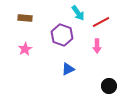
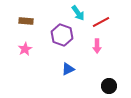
brown rectangle: moved 1 px right, 3 px down
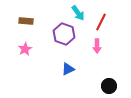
red line: rotated 36 degrees counterclockwise
purple hexagon: moved 2 px right, 1 px up
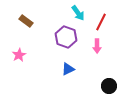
brown rectangle: rotated 32 degrees clockwise
purple hexagon: moved 2 px right, 3 px down
pink star: moved 6 px left, 6 px down
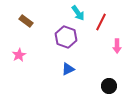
pink arrow: moved 20 px right
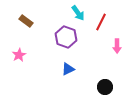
black circle: moved 4 px left, 1 px down
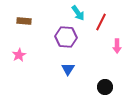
brown rectangle: moved 2 px left; rotated 32 degrees counterclockwise
purple hexagon: rotated 15 degrees counterclockwise
blue triangle: rotated 32 degrees counterclockwise
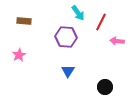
pink arrow: moved 5 px up; rotated 96 degrees clockwise
blue triangle: moved 2 px down
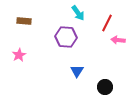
red line: moved 6 px right, 1 px down
pink arrow: moved 1 px right, 1 px up
blue triangle: moved 9 px right
